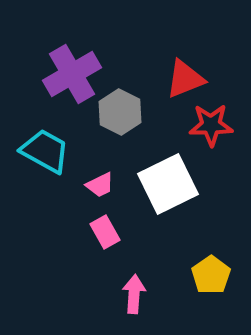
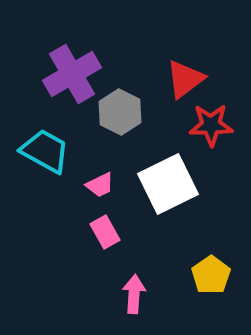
red triangle: rotated 15 degrees counterclockwise
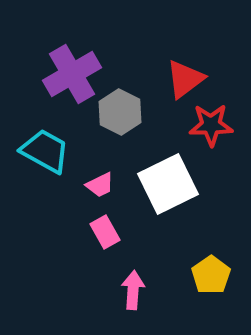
pink arrow: moved 1 px left, 4 px up
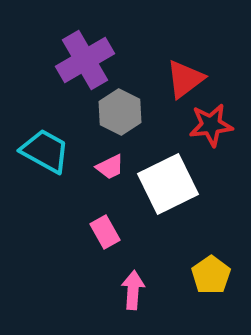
purple cross: moved 13 px right, 14 px up
red star: rotated 6 degrees counterclockwise
pink trapezoid: moved 10 px right, 18 px up
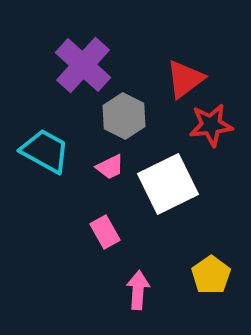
purple cross: moved 2 px left, 5 px down; rotated 18 degrees counterclockwise
gray hexagon: moved 4 px right, 4 px down
pink arrow: moved 5 px right
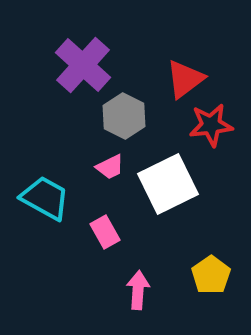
cyan trapezoid: moved 47 px down
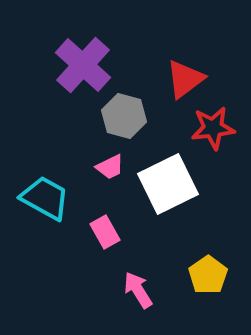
gray hexagon: rotated 12 degrees counterclockwise
red star: moved 2 px right, 3 px down
yellow pentagon: moved 3 px left
pink arrow: rotated 36 degrees counterclockwise
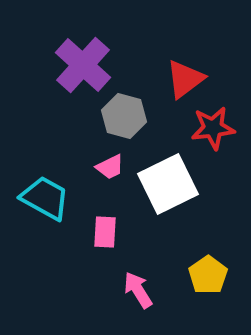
pink rectangle: rotated 32 degrees clockwise
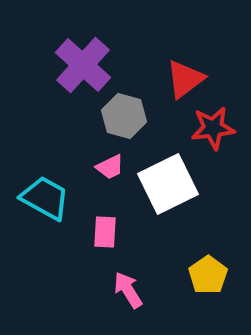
pink arrow: moved 10 px left
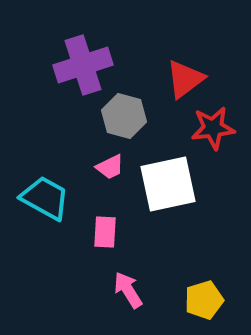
purple cross: rotated 30 degrees clockwise
white square: rotated 14 degrees clockwise
yellow pentagon: moved 4 px left, 25 px down; rotated 18 degrees clockwise
